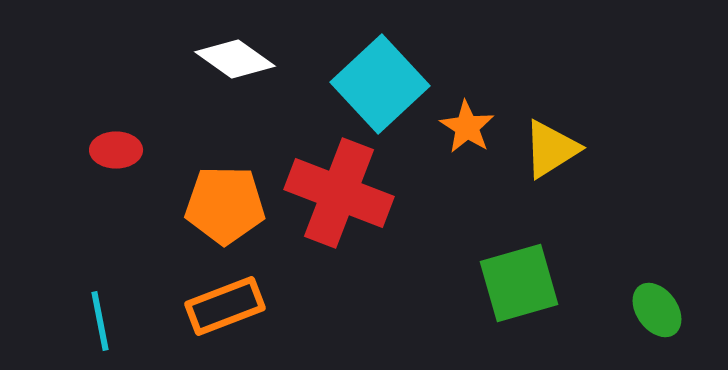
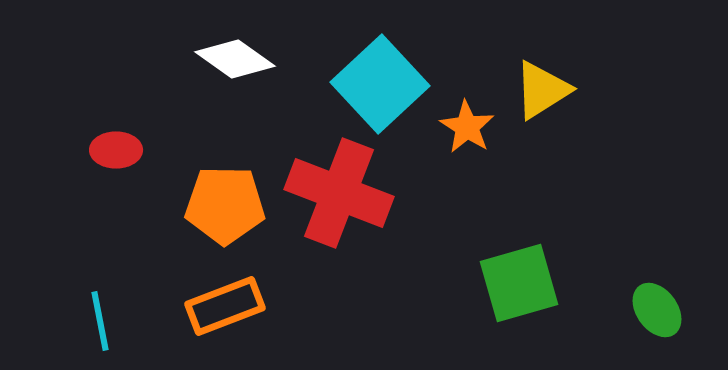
yellow triangle: moved 9 px left, 59 px up
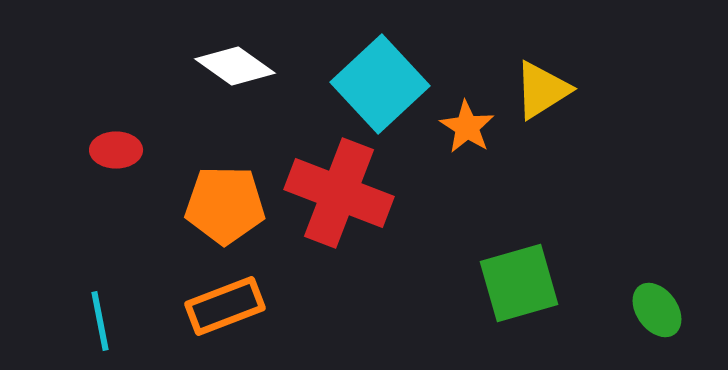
white diamond: moved 7 px down
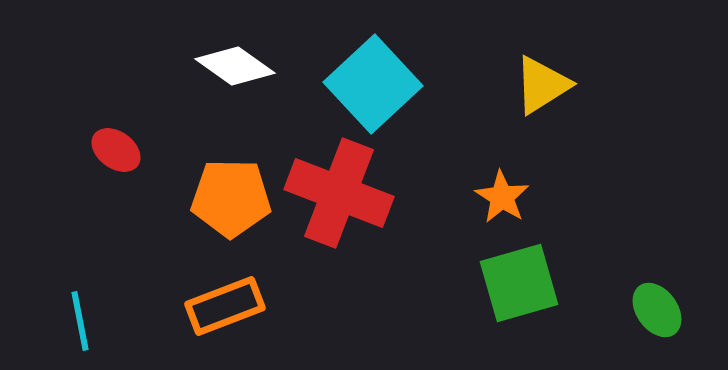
cyan square: moved 7 px left
yellow triangle: moved 5 px up
orange star: moved 35 px right, 70 px down
red ellipse: rotated 36 degrees clockwise
orange pentagon: moved 6 px right, 7 px up
cyan line: moved 20 px left
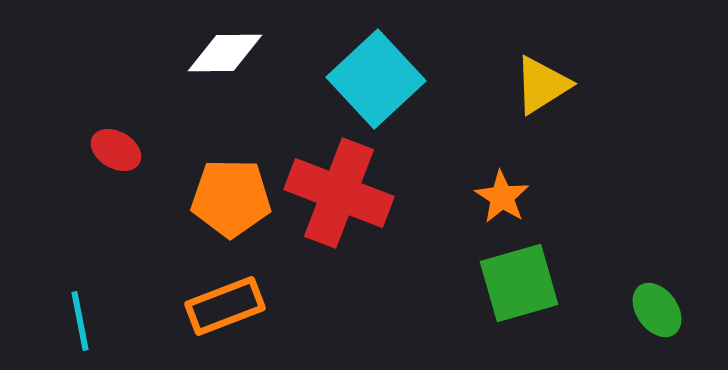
white diamond: moved 10 px left, 13 px up; rotated 36 degrees counterclockwise
cyan square: moved 3 px right, 5 px up
red ellipse: rotated 6 degrees counterclockwise
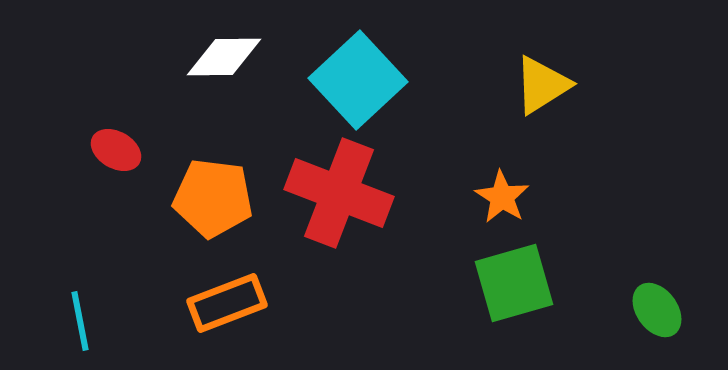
white diamond: moved 1 px left, 4 px down
cyan square: moved 18 px left, 1 px down
orange pentagon: moved 18 px left; rotated 6 degrees clockwise
green square: moved 5 px left
orange rectangle: moved 2 px right, 3 px up
